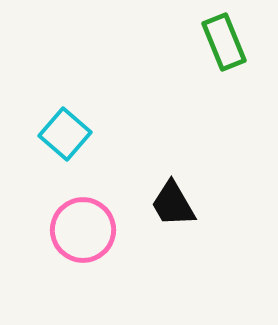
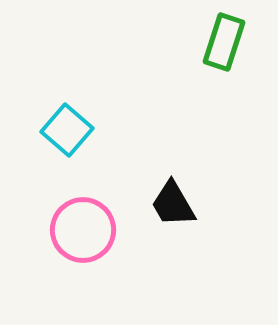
green rectangle: rotated 40 degrees clockwise
cyan square: moved 2 px right, 4 px up
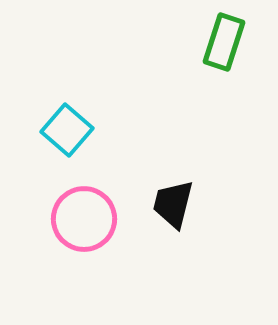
black trapezoid: rotated 44 degrees clockwise
pink circle: moved 1 px right, 11 px up
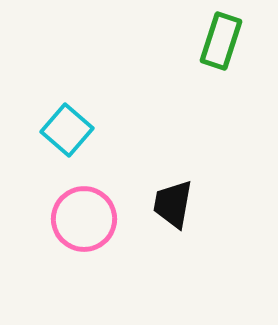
green rectangle: moved 3 px left, 1 px up
black trapezoid: rotated 4 degrees counterclockwise
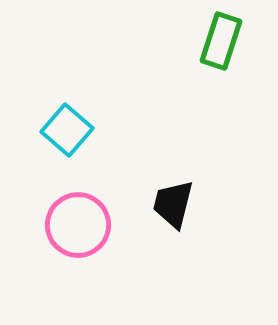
black trapezoid: rotated 4 degrees clockwise
pink circle: moved 6 px left, 6 px down
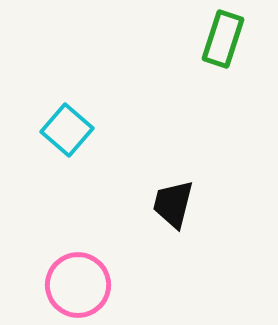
green rectangle: moved 2 px right, 2 px up
pink circle: moved 60 px down
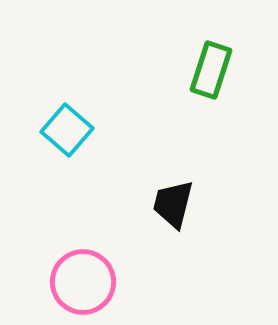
green rectangle: moved 12 px left, 31 px down
pink circle: moved 5 px right, 3 px up
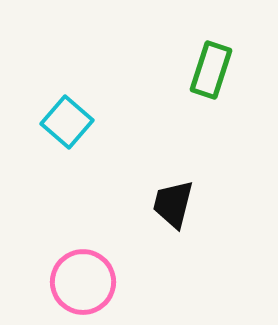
cyan square: moved 8 px up
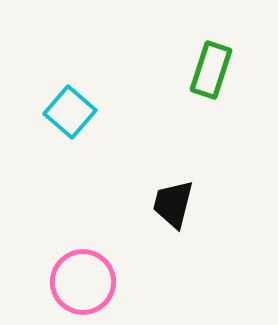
cyan square: moved 3 px right, 10 px up
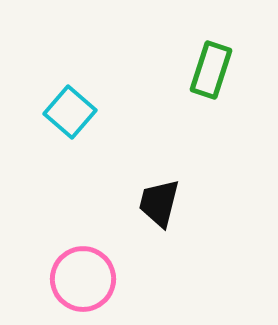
black trapezoid: moved 14 px left, 1 px up
pink circle: moved 3 px up
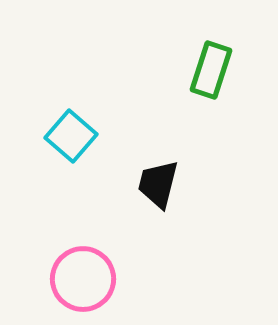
cyan square: moved 1 px right, 24 px down
black trapezoid: moved 1 px left, 19 px up
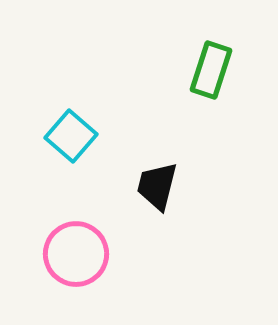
black trapezoid: moved 1 px left, 2 px down
pink circle: moved 7 px left, 25 px up
